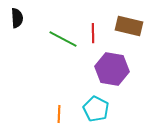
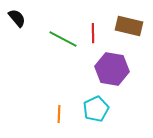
black semicircle: rotated 36 degrees counterclockwise
cyan pentagon: rotated 20 degrees clockwise
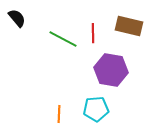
purple hexagon: moved 1 px left, 1 px down
cyan pentagon: rotated 20 degrees clockwise
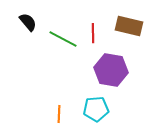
black semicircle: moved 11 px right, 4 px down
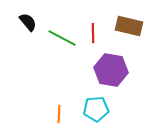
green line: moved 1 px left, 1 px up
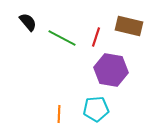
red line: moved 3 px right, 4 px down; rotated 18 degrees clockwise
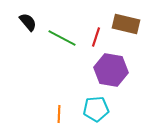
brown rectangle: moved 3 px left, 2 px up
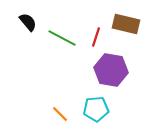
orange line: moved 1 px right; rotated 48 degrees counterclockwise
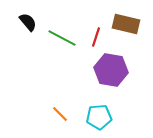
cyan pentagon: moved 3 px right, 8 px down
